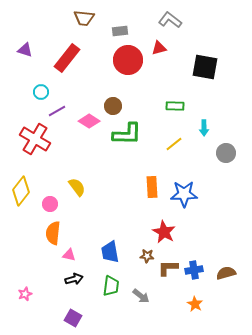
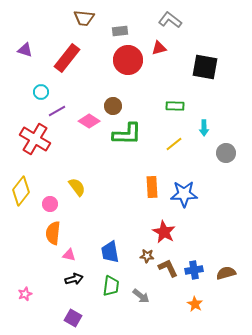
brown L-shape: rotated 65 degrees clockwise
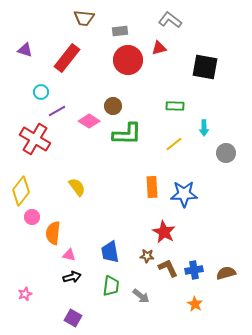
pink circle: moved 18 px left, 13 px down
black arrow: moved 2 px left, 2 px up
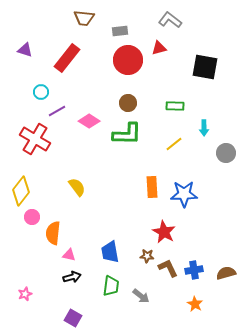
brown circle: moved 15 px right, 3 px up
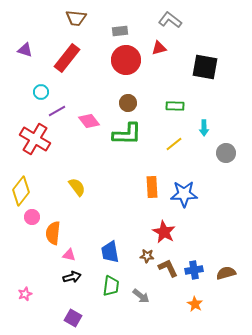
brown trapezoid: moved 8 px left
red circle: moved 2 px left
pink diamond: rotated 20 degrees clockwise
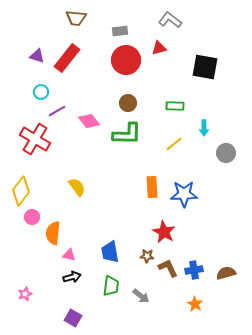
purple triangle: moved 12 px right, 6 px down
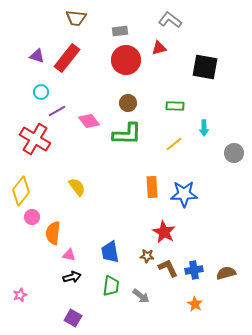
gray circle: moved 8 px right
pink star: moved 5 px left, 1 px down
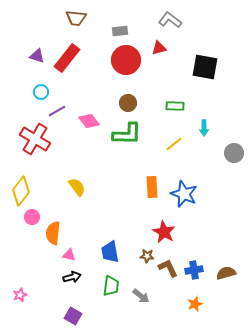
blue star: rotated 24 degrees clockwise
orange star: rotated 21 degrees clockwise
purple square: moved 2 px up
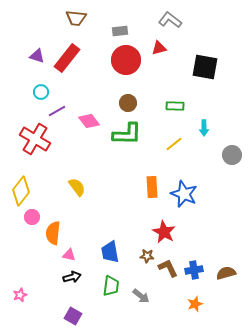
gray circle: moved 2 px left, 2 px down
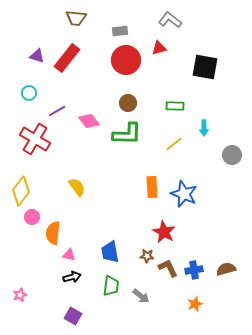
cyan circle: moved 12 px left, 1 px down
brown semicircle: moved 4 px up
